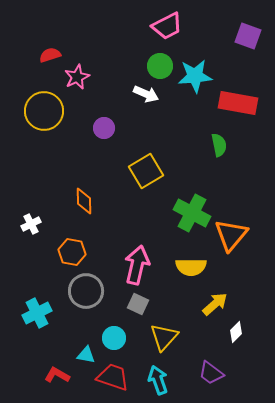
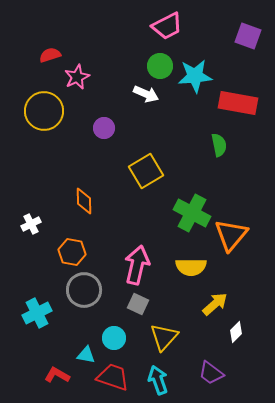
gray circle: moved 2 px left, 1 px up
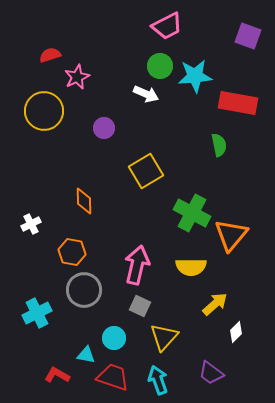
gray square: moved 2 px right, 2 px down
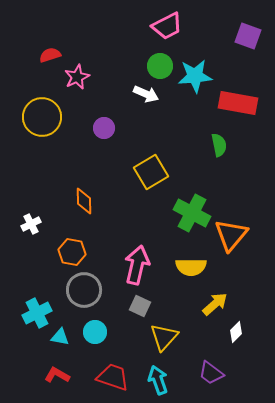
yellow circle: moved 2 px left, 6 px down
yellow square: moved 5 px right, 1 px down
cyan circle: moved 19 px left, 6 px up
cyan triangle: moved 26 px left, 18 px up
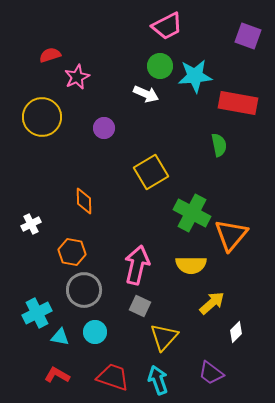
yellow semicircle: moved 2 px up
yellow arrow: moved 3 px left, 1 px up
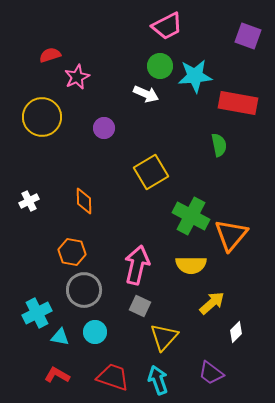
green cross: moved 1 px left, 3 px down
white cross: moved 2 px left, 23 px up
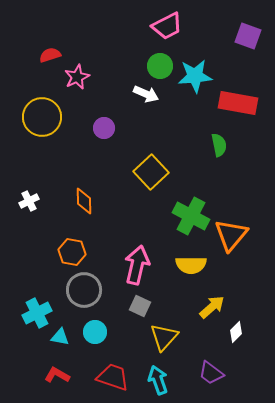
yellow square: rotated 12 degrees counterclockwise
yellow arrow: moved 4 px down
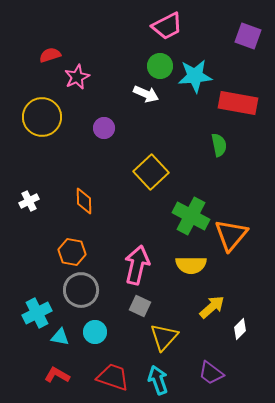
gray circle: moved 3 px left
white diamond: moved 4 px right, 3 px up
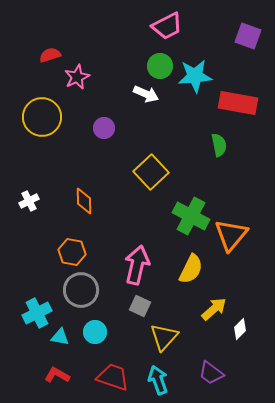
yellow semicircle: moved 4 px down; rotated 64 degrees counterclockwise
yellow arrow: moved 2 px right, 2 px down
